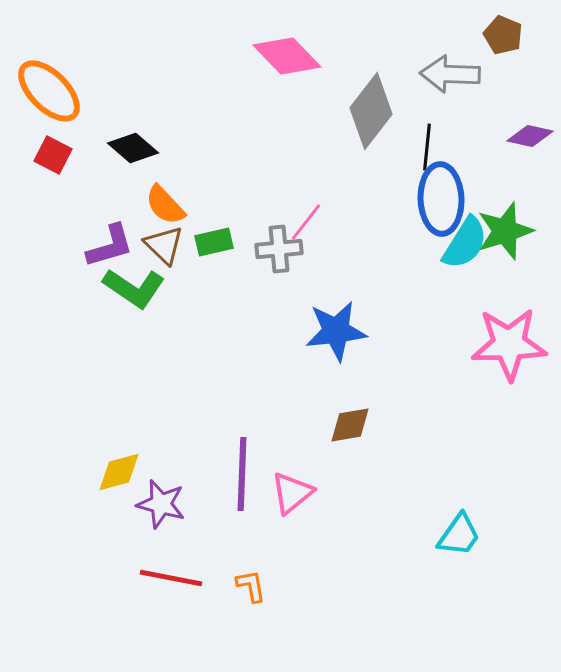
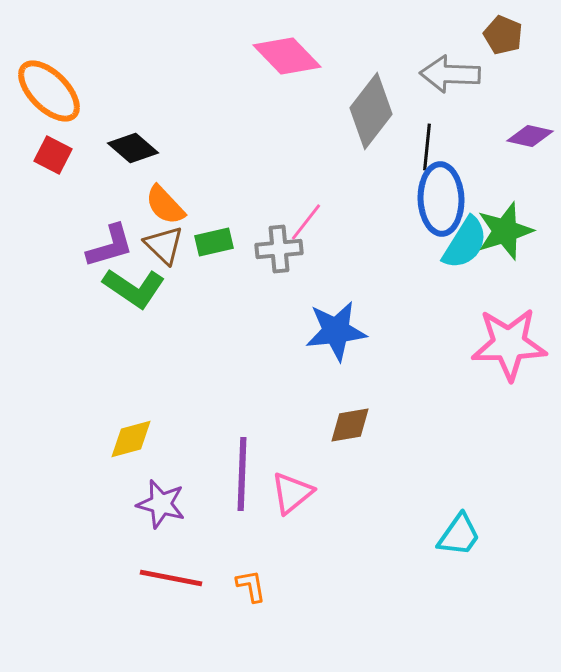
yellow diamond: moved 12 px right, 33 px up
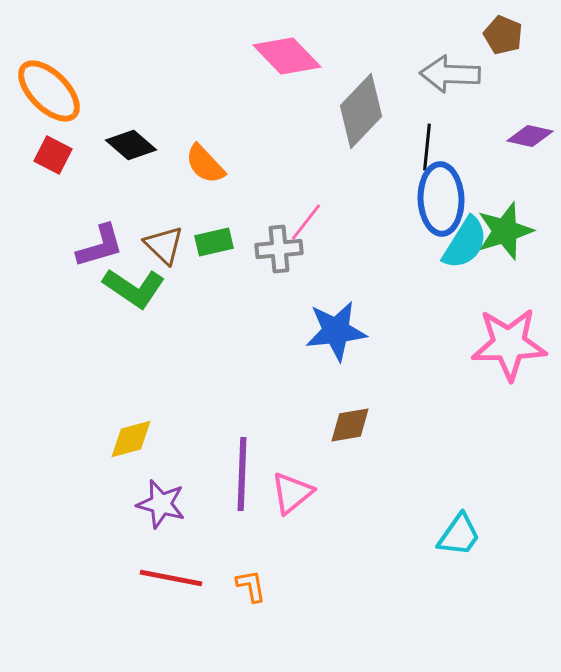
gray diamond: moved 10 px left; rotated 6 degrees clockwise
black diamond: moved 2 px left, 3 px up
orange semicircle: moved 40 px right, 41 px up
purple L-shape: moved 10 px left
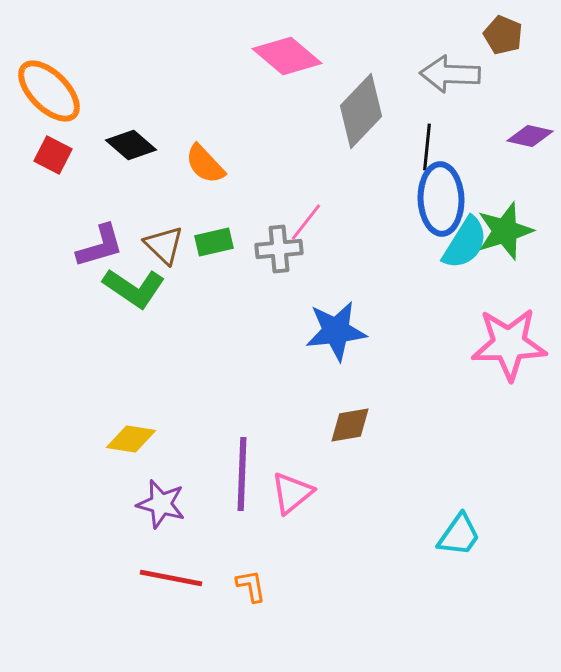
pink diamond: rotated 6 degrees counterclockwise
yellow diamond: rotated 24 degrees clockwise
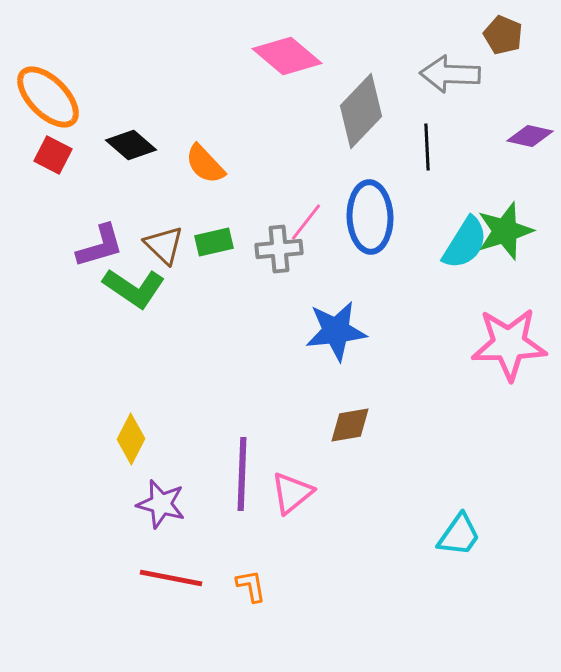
orange ellipse: moved 1 px left, 6 px down
black line: rotated 9 degrees counterclockwise
blue ellipse: moved 71 px left, 18 px down
yellow diamond: rotated 72 degrees counterclockwise
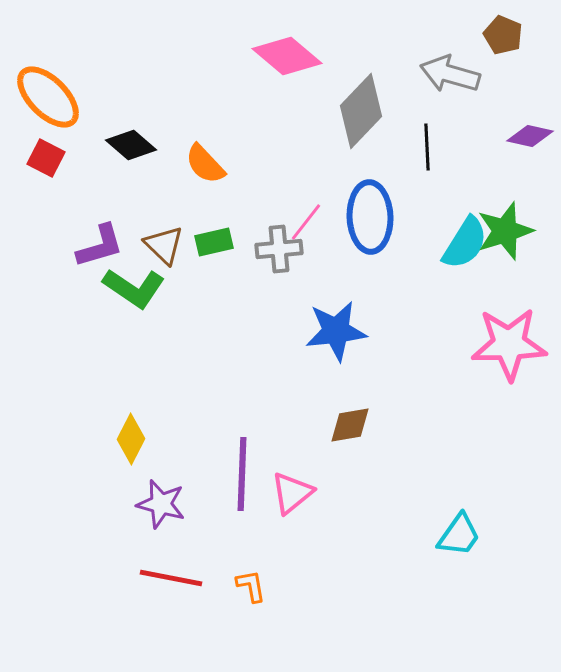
gray arrow: rotated 14 degrees clockwise
red square: moved 7 px left, 3 px down
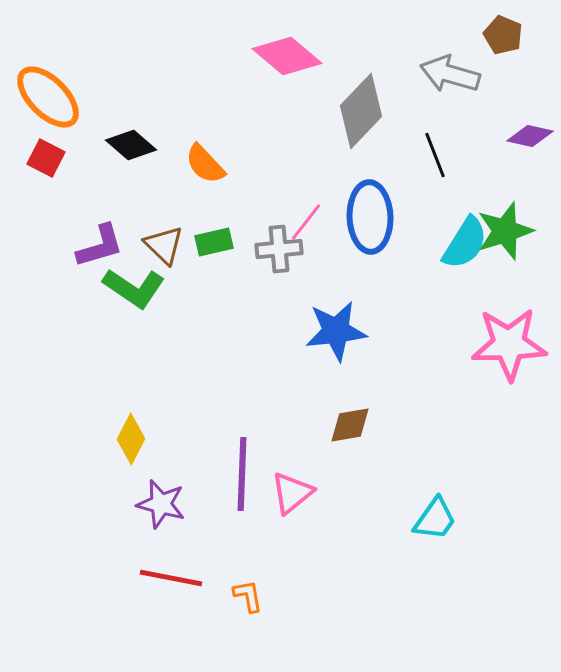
black line: moved 8 px right, 8 px down; rotated 18 degrees counterclockwise
cyan trapezoid: moved 24 px left, 16 px up
orange L-shape: moved 3 px left, 10 px down
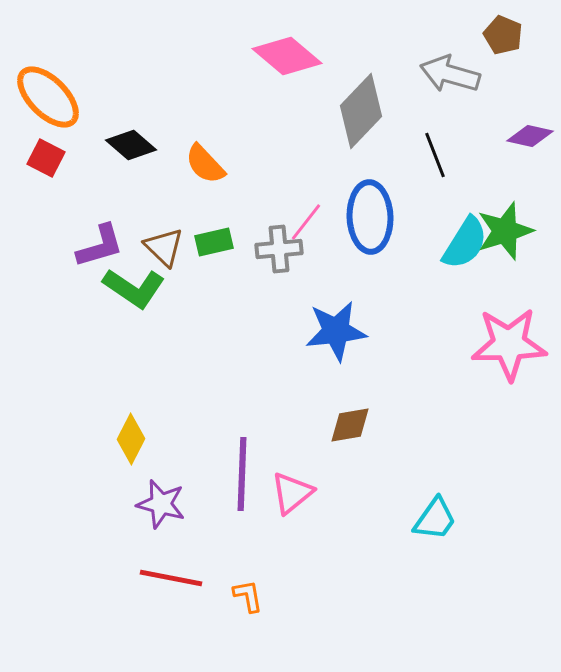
brown triangle: moved 2 px down
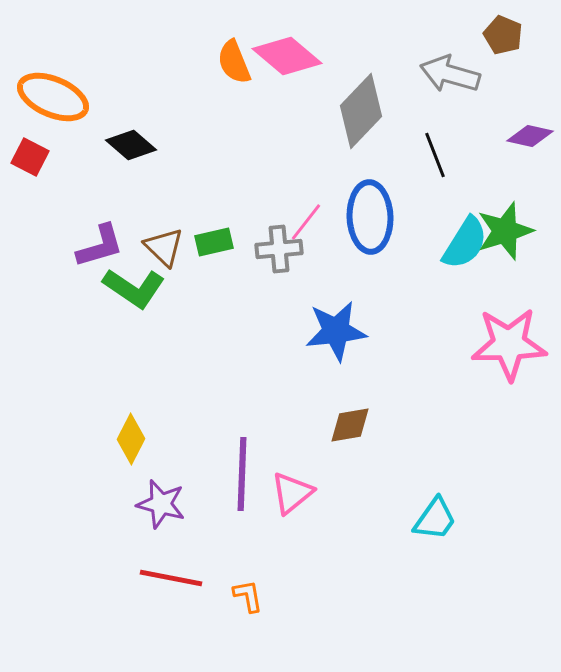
orange ellipse: moved 5 px right; rotated 22 degrees counterclockwise
red square: moved 16 px left, 1 px up
orange semicircle: moved 29 px right, 102 px up; rotated 21 degrees clockwise
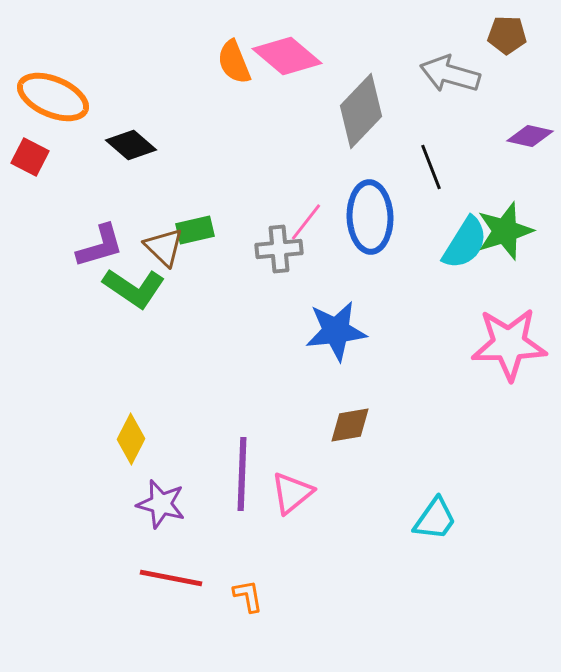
brown pentagon: moved 4 px right; rotated 21 degrees counterclockwise
black line: moved 4 px left, 12 px down
green rectangle: moved 19 px left, 12 px up
